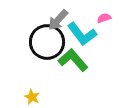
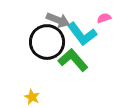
gray arrow: rotated 110 degrees counterclockwise
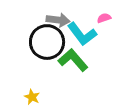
gray arrow: rotated 15 degrees counterclockwise
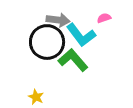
cyan L-shape: moved 1 px left, 1 px down
yellow star: moved 4 px right
